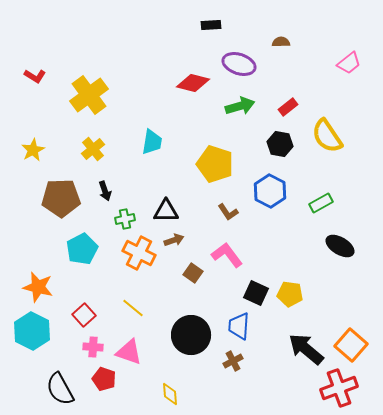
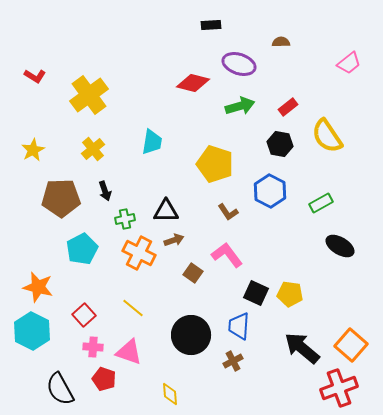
black arrow at (306, 349): moved 4 px left, 1 px up
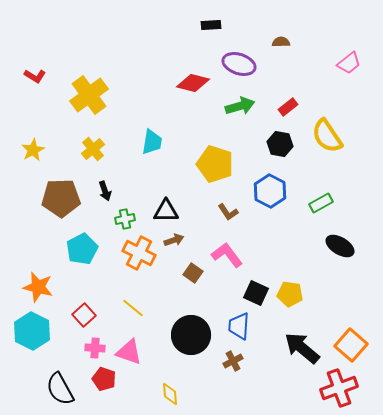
pink cross at (93, 347): moved 2 px right, 1 px down
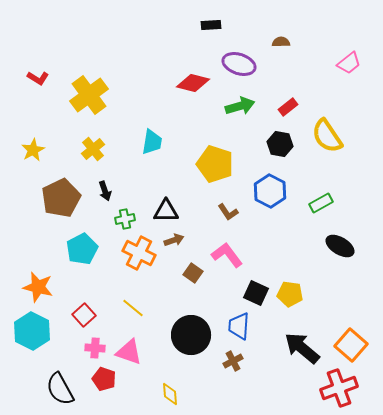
red L-shape at (35, 76): moved 3 px right, 2 px down
brown pentagon at (61, 198): rotated 24 degrees counterclockwise
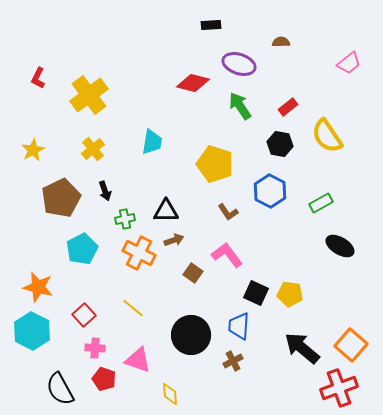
red L-shape at (38, 78): rotated 85 degrees clockwise
green arrow at (240, 106): rotated 108 degrees counterclockwise
pink triangle at (129, 352): moved 9 px right, 8 px down
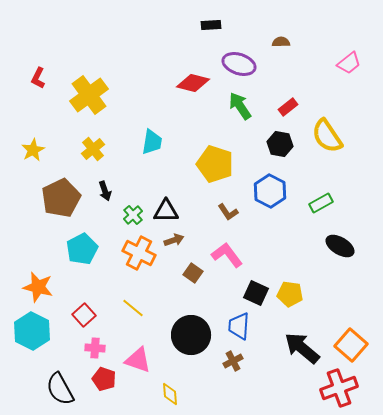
green cross at (125, 219): moved 8 px right, 4 px up; rotated 30 degrees counterclockwise
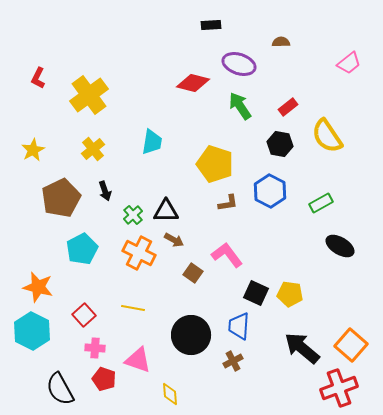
brown L-shape at (228, 212): moved 9 px up; rotated 65 degrees counterclockwise
brown arrow at (174, 240): rotated 48 degrees clockwise
yellow line at (133, 308): rotated 30 degrees counterclockwise
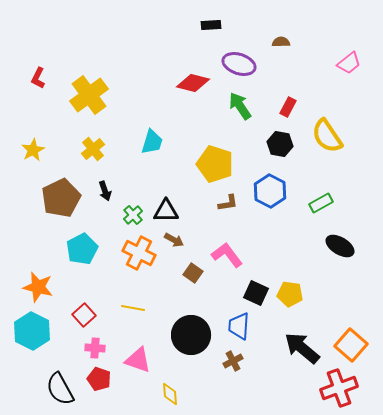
red rectangle at (288, 107): rotated 24 degrees counterclockwise
cyan trapezoid at (152, 142): rotated 8 degrees clockwise
red pentagon at (104, 379): moved 5 px left
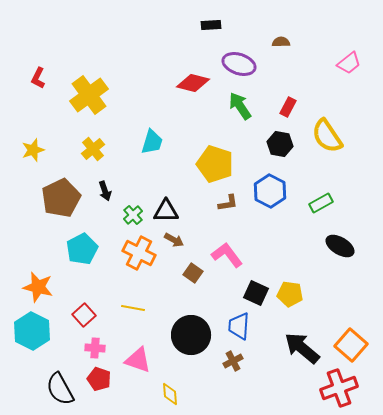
yellow star at (33, 150): rotated 10 degrees clockwise
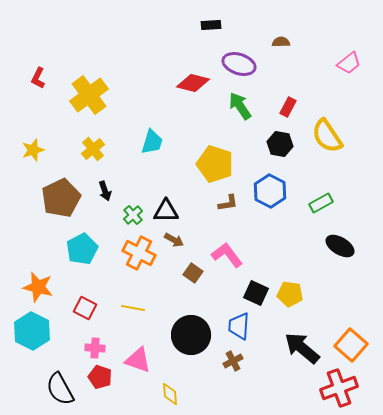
red square at (84, 315): moved 1 px right, 7 px up; rotated 20 degrees counterclockwise
red pentagon at (99, 379): moved 1 px right, 2 px up
